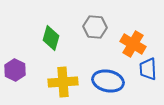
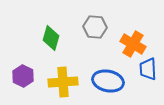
purple hexagon: moved 8 px right, 6 px down
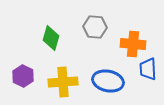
orange cross: rotated 25 degrees counterclockwise
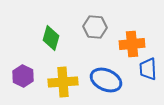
orange cross: moved 1 px left; rotated 10 degrees counterclockwise
blue ellipse: moved 2 px left, 1 px up; rotated 12 degrees clockwise
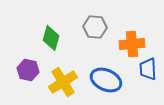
purple hexagon: moved 5 px right, 6 px up; rotated 15 degrees counterclockwise
yellow cross: rotated 28 degrees counterclockwise
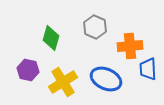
gray hexagon: rotated 20 degrees clockwise
orange cross: moved 2 px left, 2 px down
blue ellipse: moved 1 px up
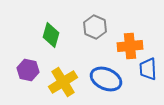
green diamond: moved 3 px up
